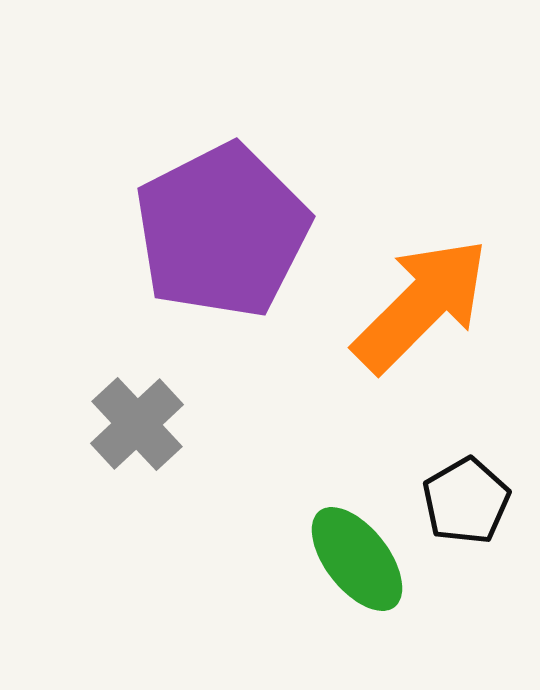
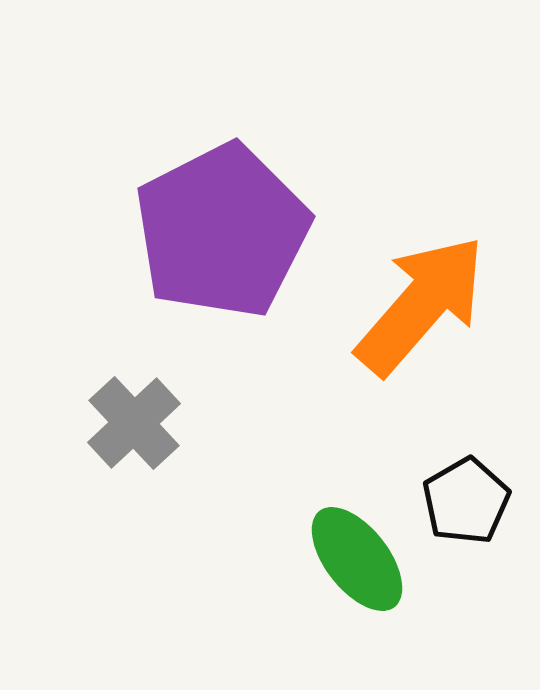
orange arrow: rotated 4 degrees counterclockwise
gray cross: moved 3 px left, 1 px up
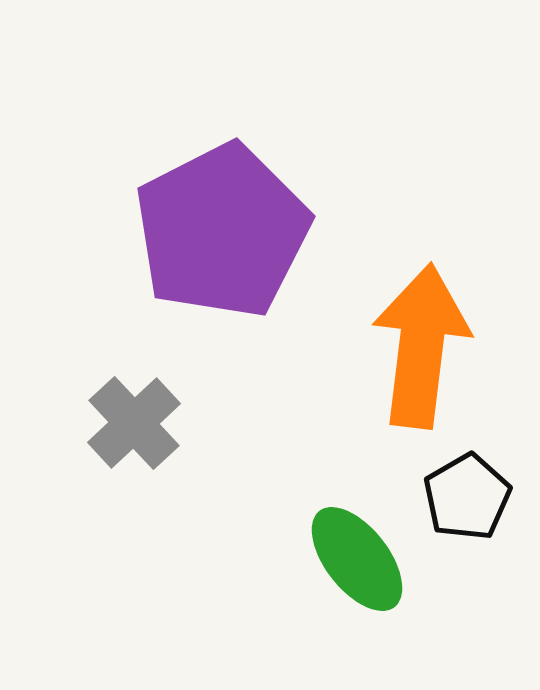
orange arrow: moved 41 px down; rotated 34 degrees counterclockwise
black pentagon: moved 1 px right, 4 px up
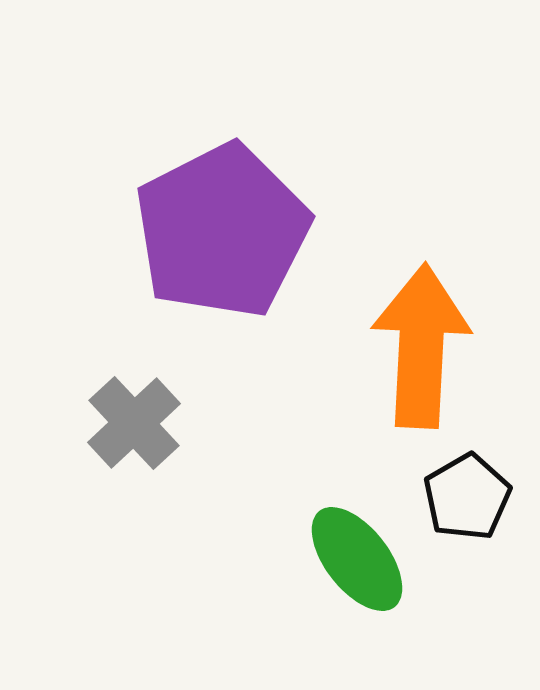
orange arrow: rotated 4 degrees counterclockwise
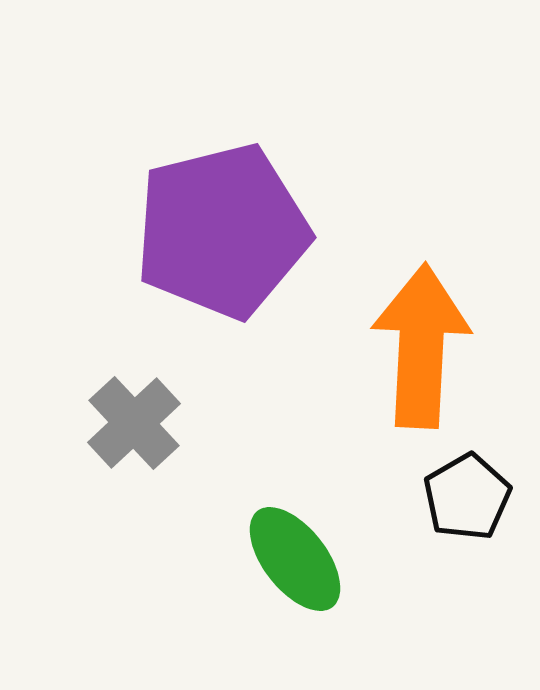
purple pentagon: rotated 13 degrees clockwise
green ellipse: moved 62 px left
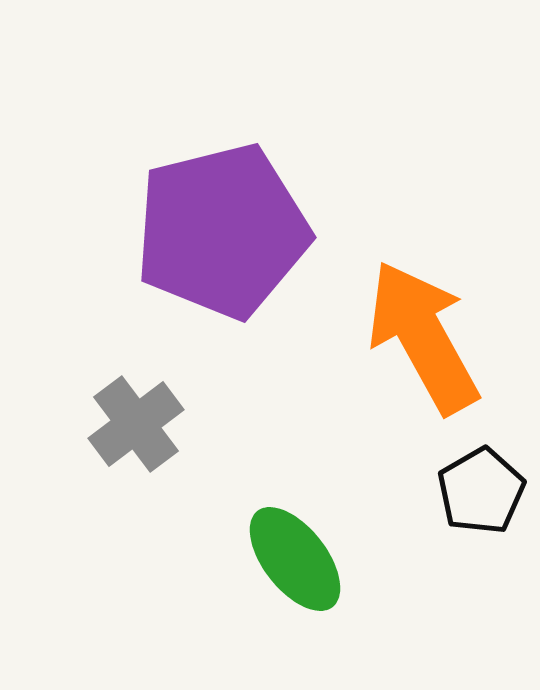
orange arrow: moved 2 px right, 9 px up; rotated 32 degrees counterclockwise
gray cross: moved 2 px right, 1 px down; rotated 6 degrees clockwise
black pentagon: moved 14 px right, 6 px up
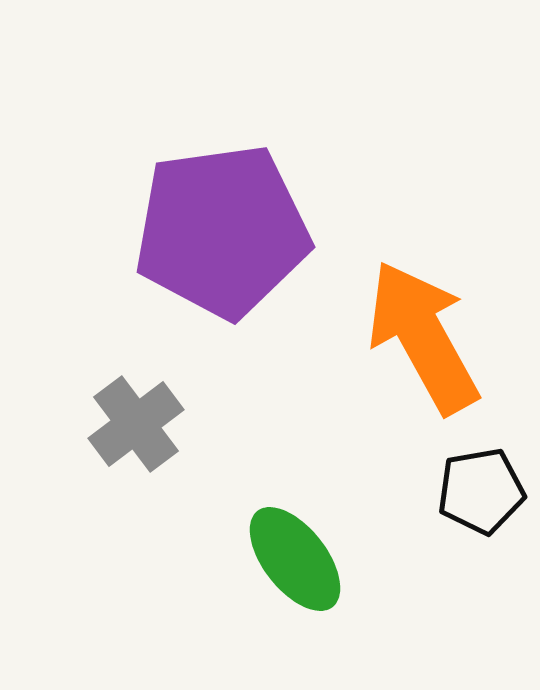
purple pentagon: rotated 6 degrees clockwise
black pentagon: rotated 20 degrees clockwise
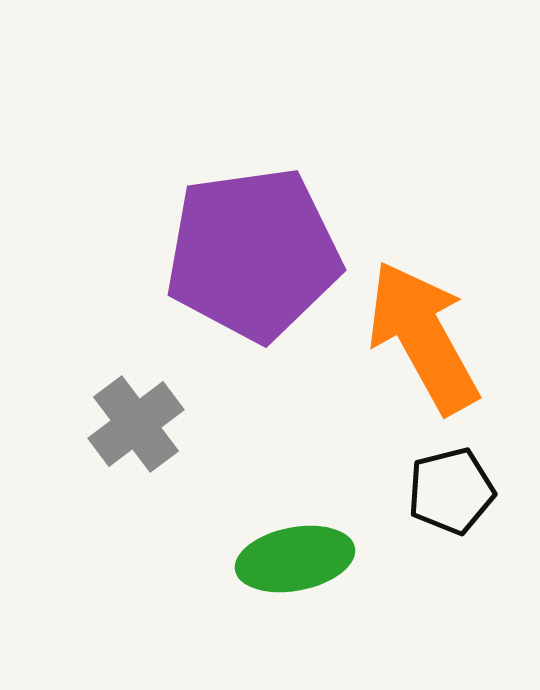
purple pentagon: moved 31 px right, 23 px down
black pentagon: moved 30 px left; rotated 4 degrees counterclockwise
green ellipse: rotated 63 degrees counterclockwise
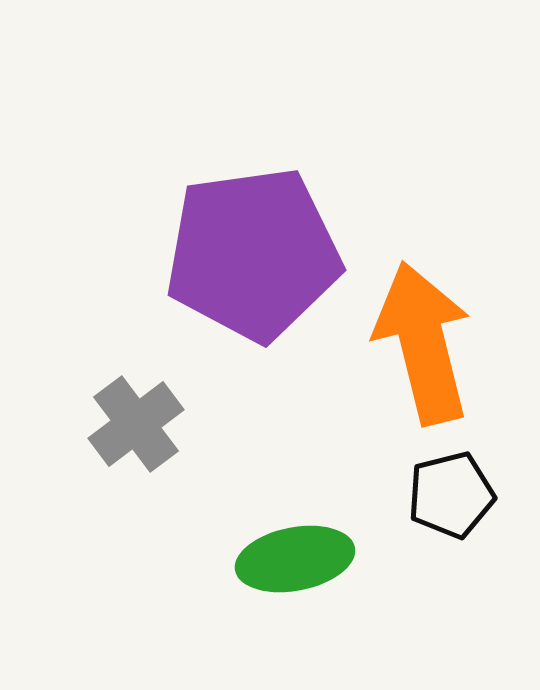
orange arrow: moved 6 px down; rotated 15 degrees clockwise
black pentagon: moved 4 px down
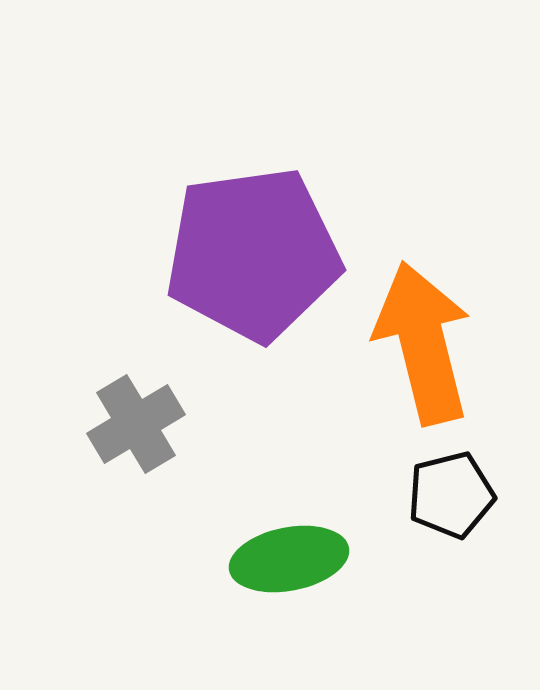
gray cross: rotated 6 degrees clockwise
green ellipse: moved 6 px left
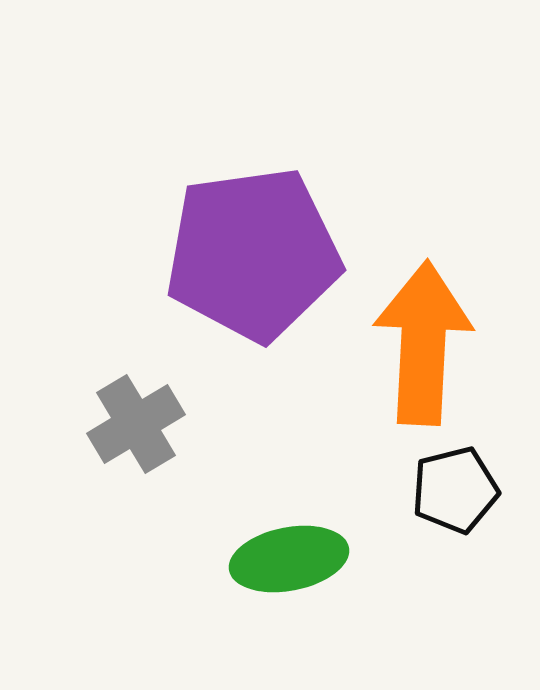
orange arrow: rotated 17 degrees clockwise
black pentagon: moved 4 px right, 5 px up
